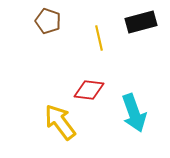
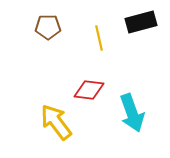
brown pentagon: moved 6 px down; rotated 20 degrees counterclockwise
cyan arrow: moved 2 px left
yellow arrow: moved 4 px left
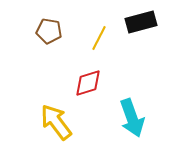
brown pentagon: moved 1 px right, 4 px down; rotated 10 degrees clockwise
yellow line: rotated 40 degrees clockwise
red diamond: moved 1 px left, 7 px up; rotated 24 degrees counterclockwise
cyan arrow: moved 5 px down
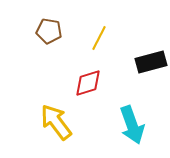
black rectangle: moved 10 px right, 40 px down
cyan arrow: moved 7 px down
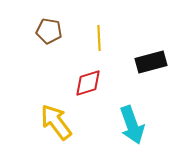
yellow line: rotated 30 degrees counterclockwise
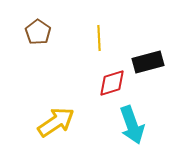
brown pentagon: moved 11 px left, 1 px down; rotated 25 degrees clockwise
black rectangle: moved 3 px left
red diamond: moved 24 px right
yellow arrow: rotated 93 degrees clockwise
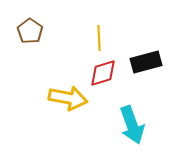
brown pentagon: moved 8 px left, 1 px up
black rectangle: moved 2 px left
red diamond: moved 9 px left, 10 px up
yellow arrow: moved 12 px right, 24 px up; rotated 45 degrees clockwise
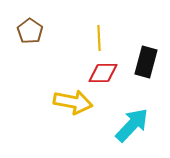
black rectangle: rotated 60 degrees counterclockwise
red diamond: rotated 16 degrees clockwise
yellow arrow: moved 5 px right, 4 px down
cyan arrow: rotated 117 degrees counterclockwise
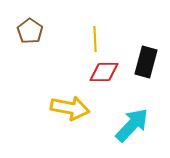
yellow line: moved 4 px left, 1 px down
red diamond: moved 1 px right, 1 px up
yellow arrow: moved 3 px left, 6 px down
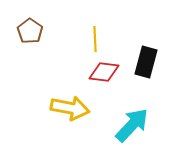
red diamond: rotated 8 degrees clockwise
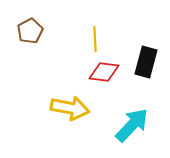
brown pentagon: rotated 10 degrees clockwise
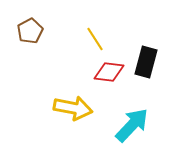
yellow line: rotated 30 degrees counterclockwise
red diamond: moved 5 px right
yellow arrow: moved 3 px right
